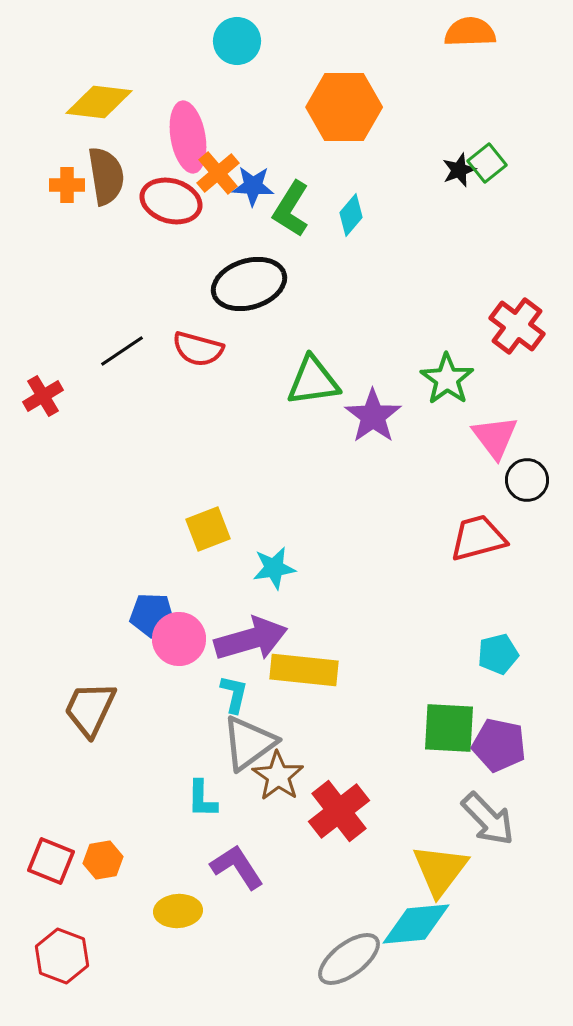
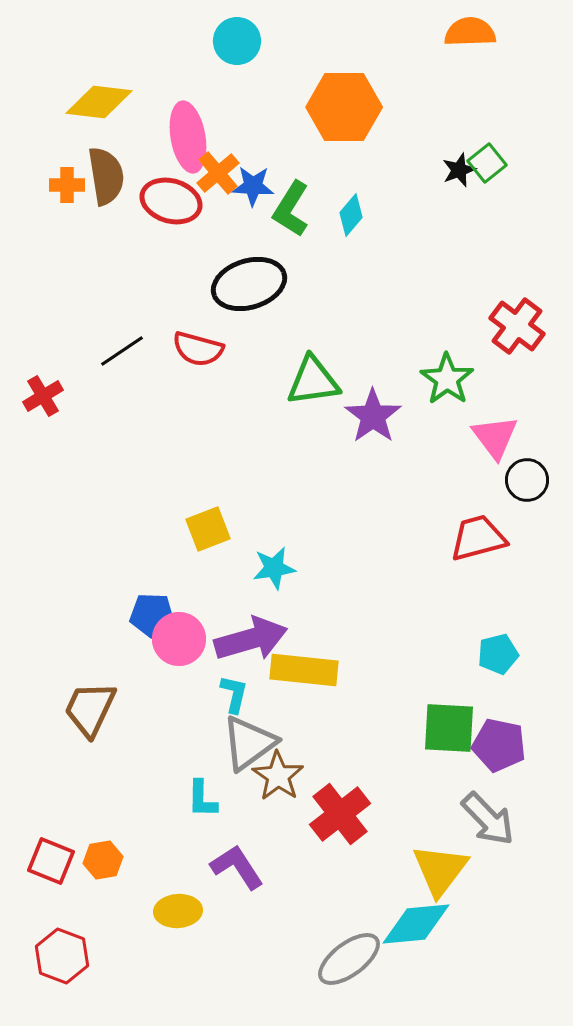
red cross at (339, 811): moved 1 px right, 3 px down
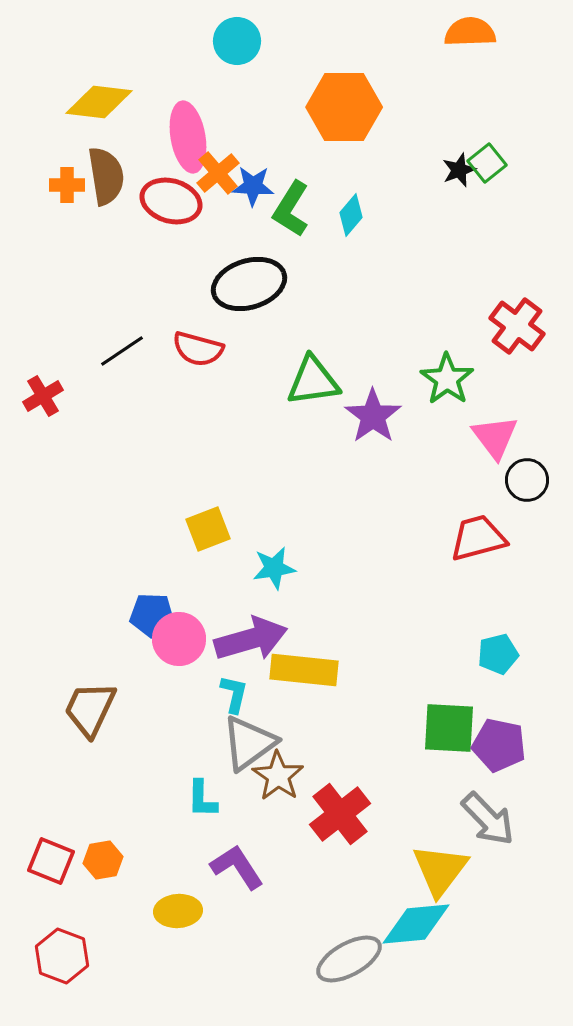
gray ellipse at (349, 959): rotated 8 degrees clockwise
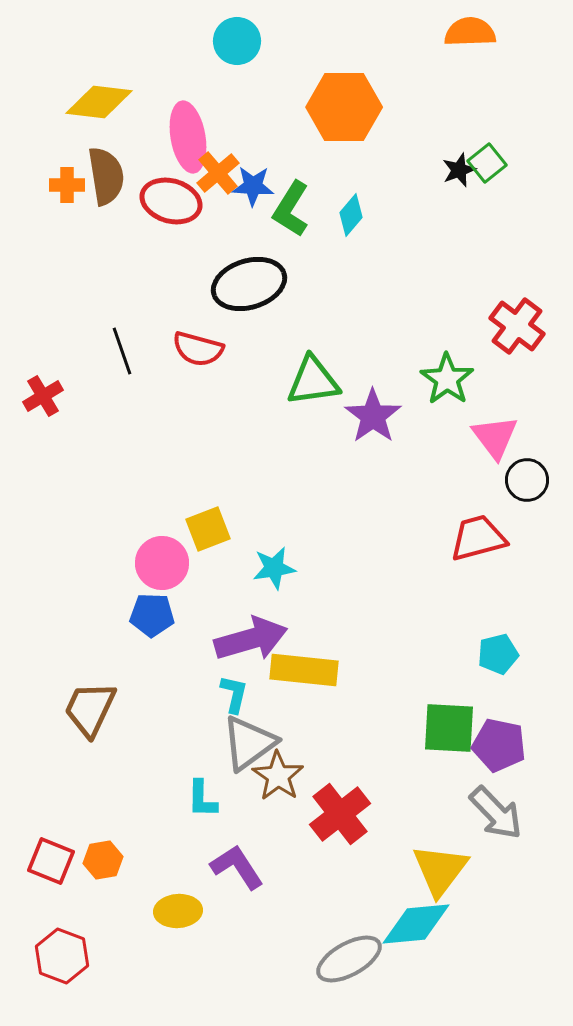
black line at (122, 351): rotated 75 degrees counterclockwise
pink circle at (179, 639): moved 17 px left, 76 px up
gray arrow at (488, 819): moved 8 px right, 6 px up
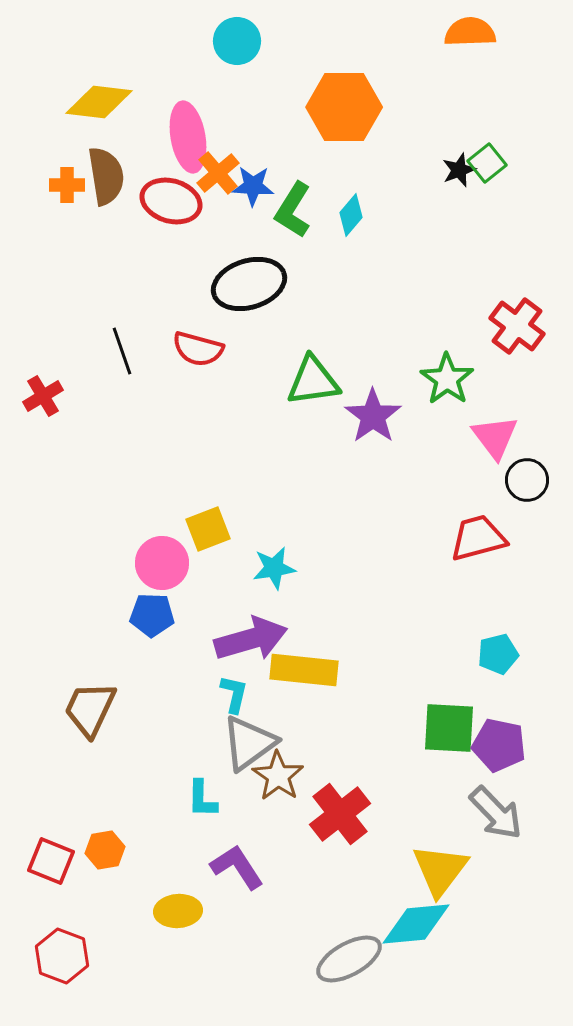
green L-shape at (291, 209): moved 2 px right, 1 px down
orange hexagon at (103, 860): moved 2 px right, 10 px up
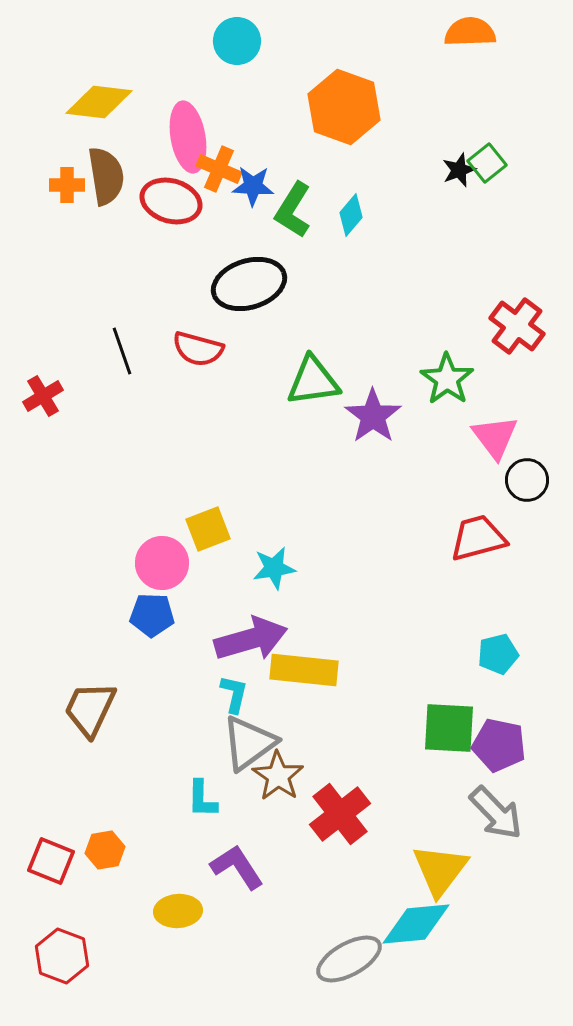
orange hexagon at (344, 107): rotated 20 degrees clockwise
orange cross at (218, 173): moved 1 px right, 4 px up; rotated 27 degrees counterclockwise
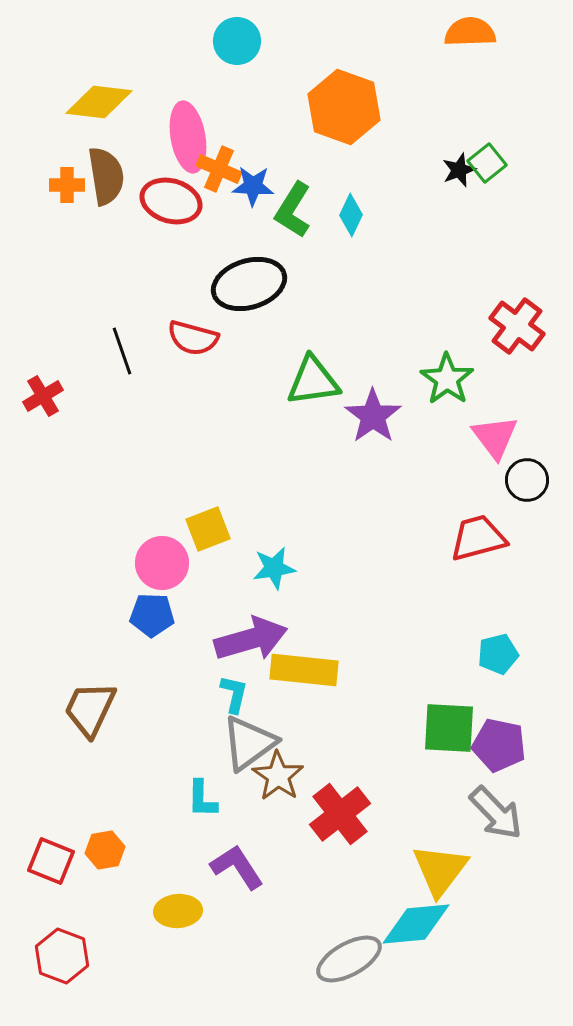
cyan diamond at (351, 215): rotated 15 degrees counterclockwise
red semicircle at (198, 349): moved 5 px left, 11 px up
